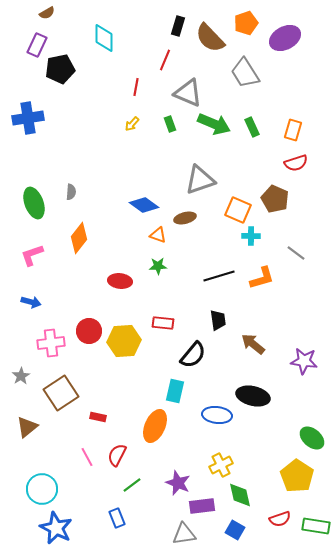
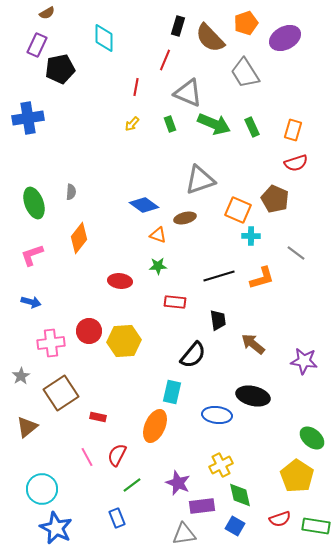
red rectangle at (163, 323): moved 12 px right, 21 px up
cyan rectangle at (175, 391): moved 3 px left, 1 px down
blue square at (235, 530): moved 4 px up
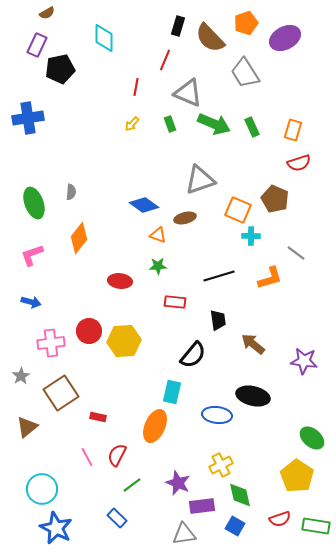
red semicircle at (296, 163): moved 3 px right
orange L-shape at (262, 278): moved 8 px right
blue rectangle at (117, 518): rotated 24 degrees counterclockwise
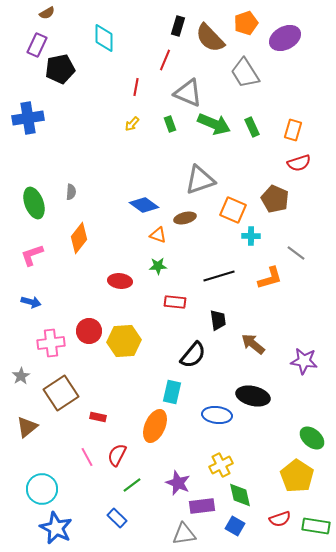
orange square at (238, 210): moved 5 px left
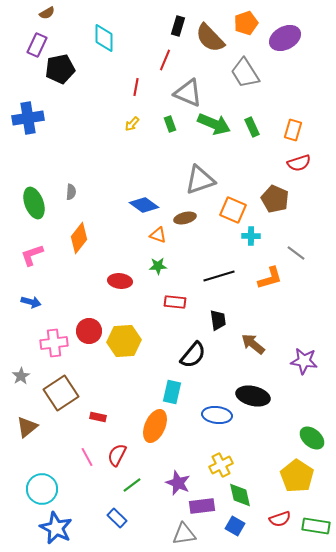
pink cross at (51, 343): moved 3 px right
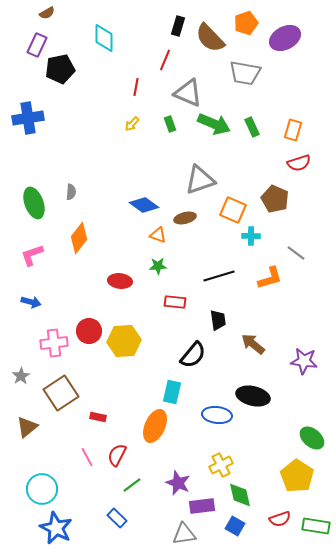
gray trapezoid at (245, 73): rotated 48 degrees counterclockwise
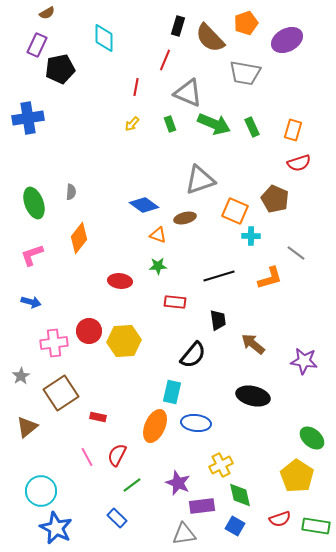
purple ellipse at (285, 38): moved 2 px right, 2 px down
orange square at (233, 210): moved 2 px right, 1 px down
blue ellipse at (217, 415): moved 21 px left, 8 px down
cyan circle at (42, 489): moved 1 px left, 2 px down
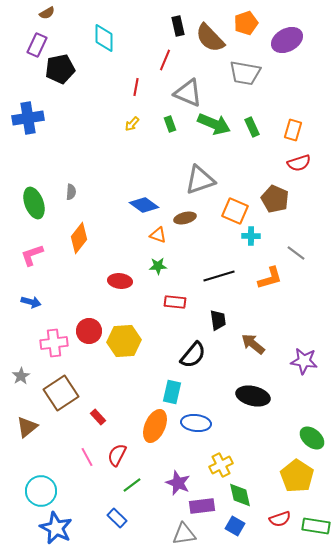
black rectangle at (178, 26): rotated 30 degrees counterclockwise
red rectangle at (98, 417): rotated 35 degrees clockwise
